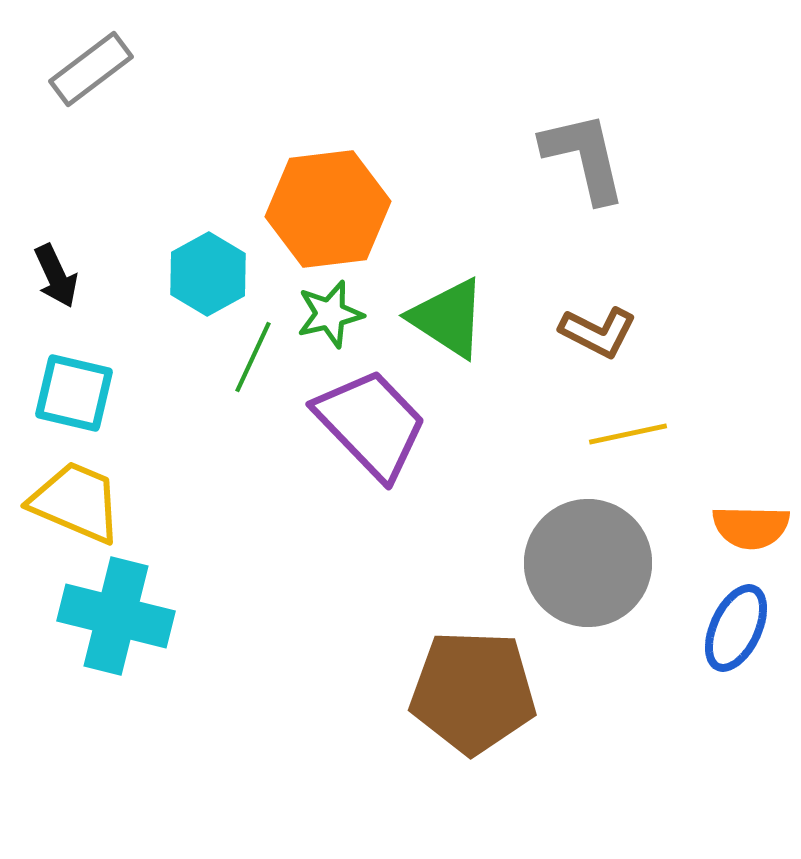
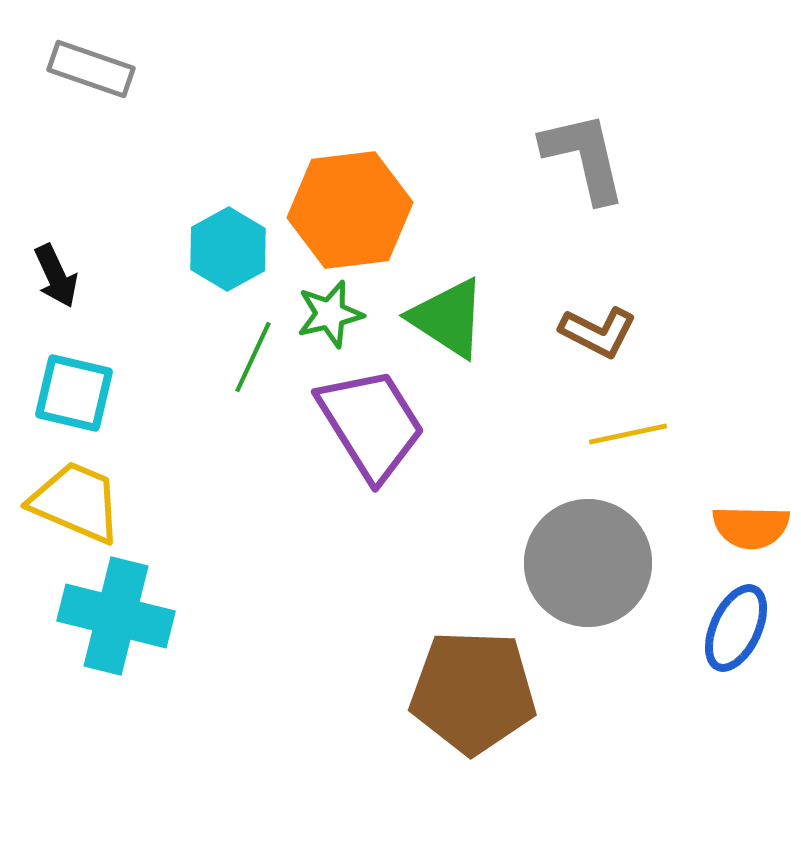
gray rectangle: rotated 56 degrees clockwise
orange hexagon: moved 22 px right, 1 px down
cyan hexagon: moved 20 px right, 25 px up
purple trapezoid: rotated 12 degrees clockwise
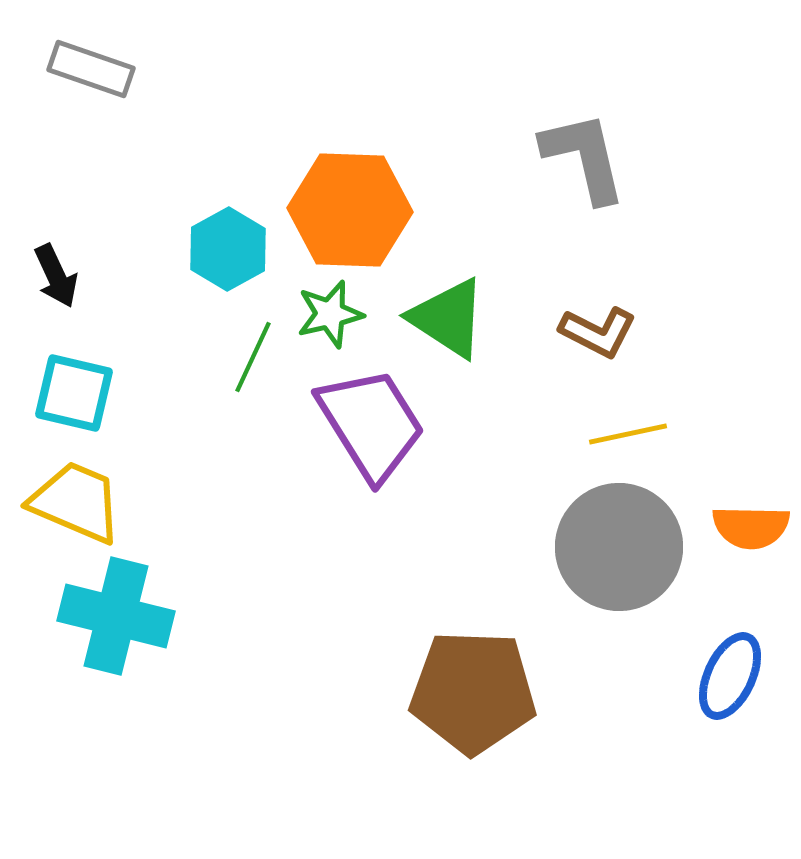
orange hexagon: rotated 9 degrees clockwise
gray circle: moved 31 px right, 16 px up
blue ellipse: moved 6 px left, 48 px down
